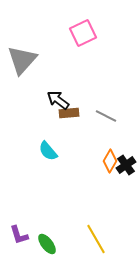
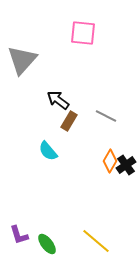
pink square: rotated 32 degrees clockwise
brown rectangle: moved 8 px down; rotated 54 degrees counterclockwise
yellow line: moved 2 px down; rotated 20 degrees counterclockwise
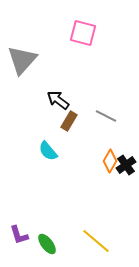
pink square: rotated 8 degrees clockwise
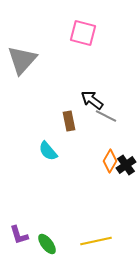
black arrow: moved 34 px right
brown rectangle: rotated 42 degrees counterclockwise
yellow line: rotated 52 degrees counterclockwise
